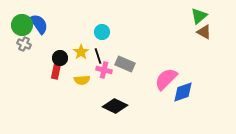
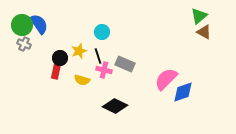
yellow star: moved 2 px left, 1 px up; rotated 14 degrees clockwise
yellow semicircle: rotated 21 degrees clockwise
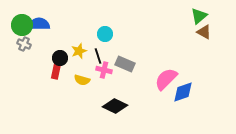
blue semicircle: rotated 55 degrees counterclockwise
cyan circle: moved 3 px right, 2 px down
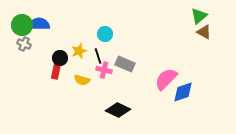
black diamond: moved 3 px right, 4 px down
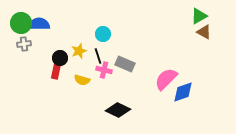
green triangle: rotated 12 degrees clockwise
green circle: moved 1 px left, 2 px up
cyan circle: moved 2 px left
gray cross: rotated 32 degrees counterclockwise
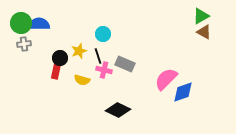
green triangle: moved 2 px right
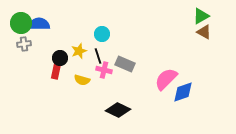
cyan circle: moved 1 px left
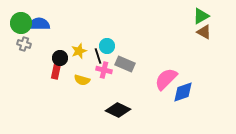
cyan circle: moved 5 px right, 12 px down
gray cross: rotated 24 degrees clockwise
